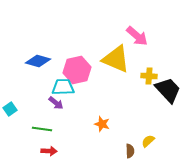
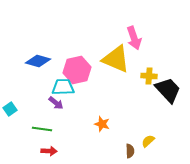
pink arrow: moved 3 px left, 2 px down; rotated 30 degrees clockwise
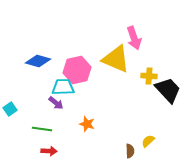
orange star: moved 15 px left
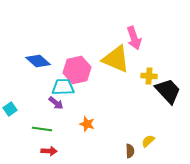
blue diamond: rotated 25 degrees clockwise
black trapezoid: moved 1 px down
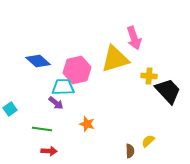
yellow triangle: moved 1 px left; rotated 40 degrees counterclockwise
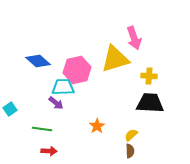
black trapezoid: moved 18 px left, 12 px down; rotated 44 degrees counterclockwise
orange star: moved 10 px right, 2 px down; rotated 21 degrees clockwise
yellow semicircle: moved 17 px left, 6 px up
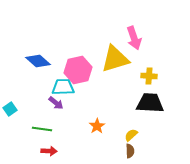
pink hexagon: moved 1 px right
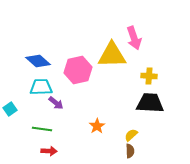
yellow triangle: moved 3 px left, 4 px up; rotated 16 degrees clockwise
cyan trapezoid: moved 22 px left
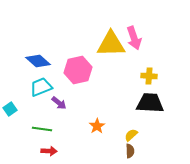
yellow triangle: moved 1 px left, 11 px up
cyan trapezoid: rotated 20 degrees counterclockwise
purple arrow: moved 3 px right
